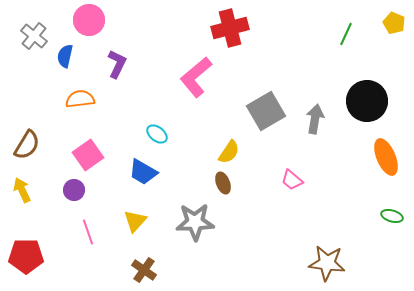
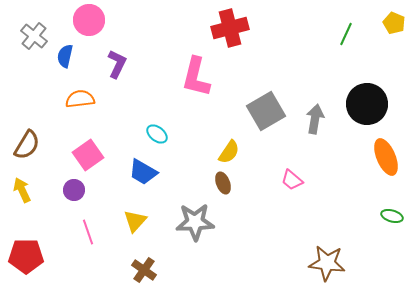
pink L-shape: rotated 36 degrees counterclockwise
black circle: moved 3 px down
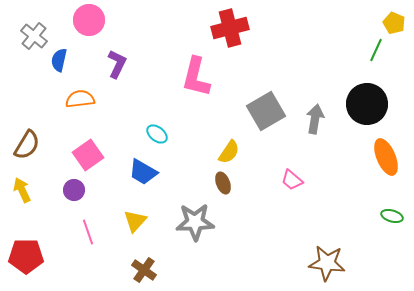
green line: moved 30 px right, 16 px down
blue semicircle: moved 6 px left, 4 px down
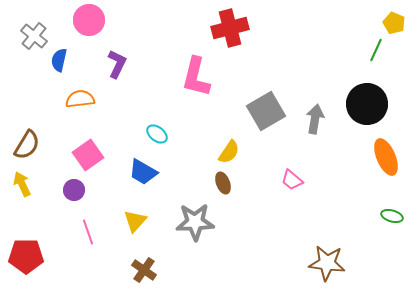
yellow arrow: moved 6 px up
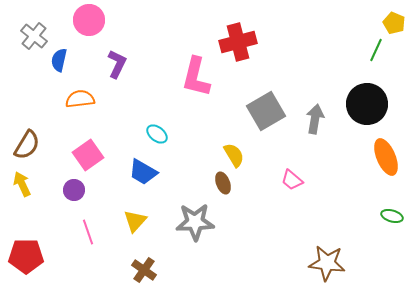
red cross: moved 8 px right, 14 px down
yellow semicircle: moved 5 px right, 3 px down; rotated 65 degrees counterclockwise
